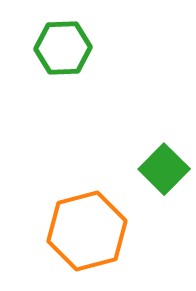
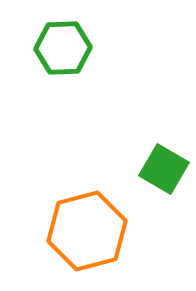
green square: rotated 15 degrees counterclockwise
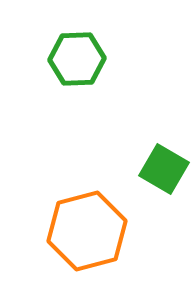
green hexagon: moved 14 px right, 11 px down
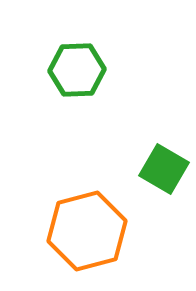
green hexagon: moved 11 px down
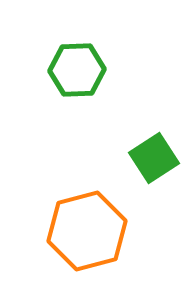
green square: moved 10 px left, 11 px up; rotated 27 degrees clockwise
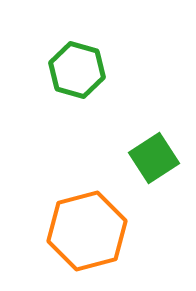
green hexagon: rotated 18 degrees clockwise
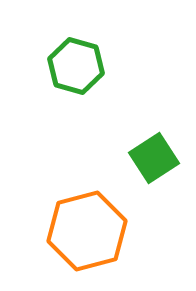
green hexagon: moved 1 px left, 4 px up
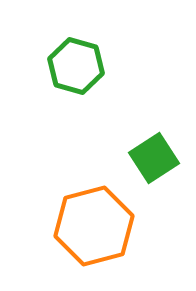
orange hexagon: moved 7 px right, 5 px up
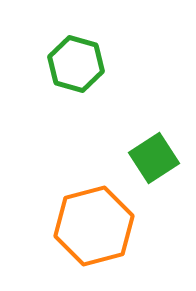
green hexagon: moved 2 px up
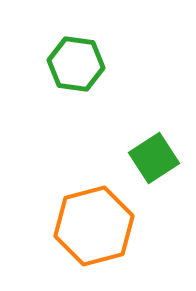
green hexagon: rotated 8 degrees counterclockwise
